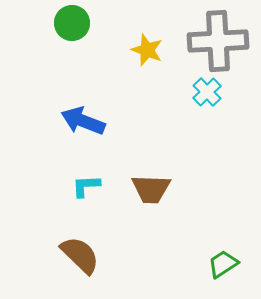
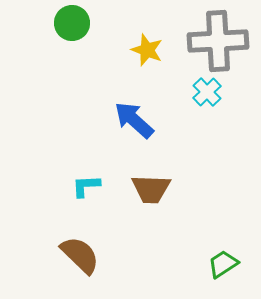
blue arrow: moved 51 px right, 1 px up; rotated 21 degrees clockwise
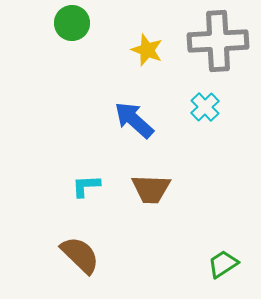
cyan cross: moved 2 px left, 15 px down
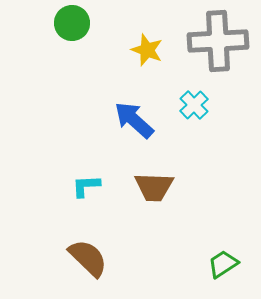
cyan cross: moved 11 px left, 2 px up
brown trapezoid: moved 3 px right, 2 px up
brown semicircle: moved 8 px right, 3 px down
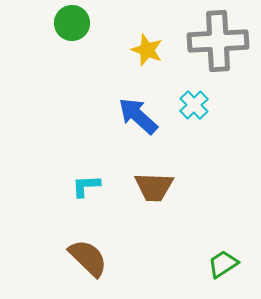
blue arrow: moved 4 px right, 4 px up
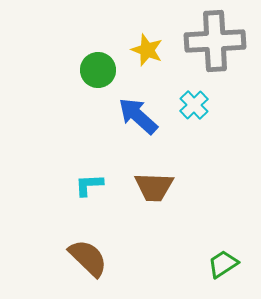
green circle: moved 26 px right, 47 px down
gray cross: moved 3 px left
cyan L-shape: moved 3 px right, 1 px up
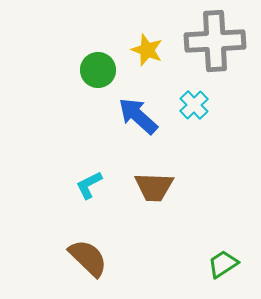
cyan L-shape: rotated 24 degrees counterclockwise
